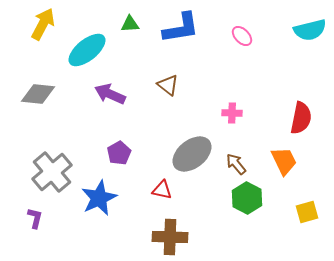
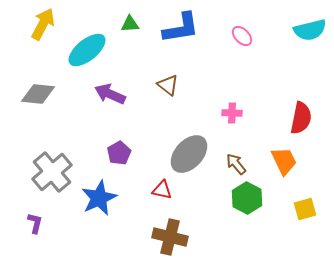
gray ellipse: moved 3 px left; rotated 9 degrees counterclockwise
yellow square: moved 2 px left, 3 px up
purple L-shape: moved 5 px down
brown cross: rotated 12 degrees clockwise
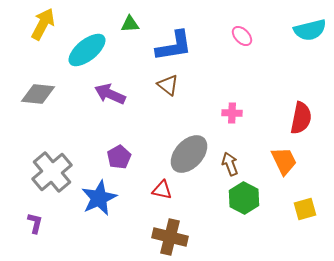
blue L-shape: moved 7 px left, 18 px down
purple pentagon: moved 4 px down
brown arrow: moved 6 px left; rotated 20 degrees clockwise
green hexagon: moved 3 px left
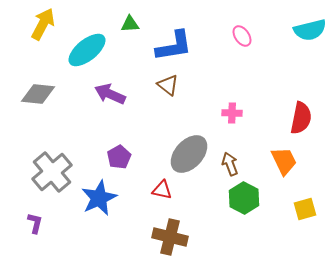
pink ellipse: rotated 10 degrees clockwise
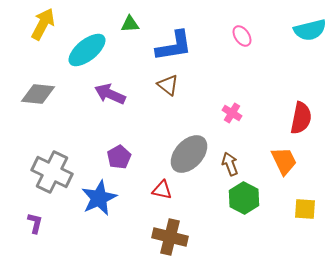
pink cross: rotated 30 degrees clockwise
gray cross: rotated 24 degrees counterclockwise
yellow square: rotated 20 degrees clockwise
